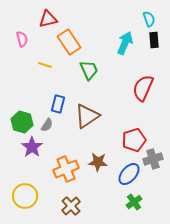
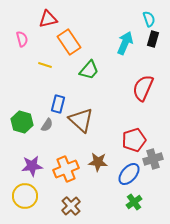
black rectangle: moved 1 px left, 1 px up; rotated 21 degrees clockwise
green trapezoid: rotated 65 degrees clockwise
brown triangle: moved 6 px left, 4 px down; rotated 44 degrees counterclockwise
purple star: moved 19 px down; rotated 30 degrees clockwise
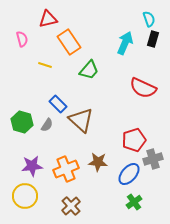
red semicircle: rotated 88 degrees counterclockwise
blue rectangle: rotated 60 degrees counterclockwise
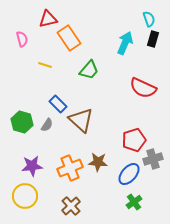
orange rectangle: moved 4 px up
orange cross: moved 4 px right, 1 px up
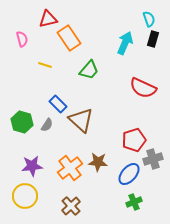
orange cross: rotated 15 degrees counterclockwise
green cross: rotated 14 degrees clockwise
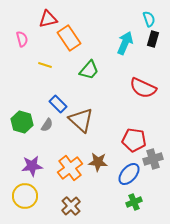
red pentagon: rotated 25 degrees clockwise
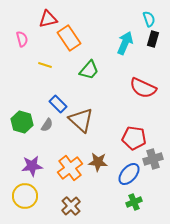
red pentagon: moved 2 px up
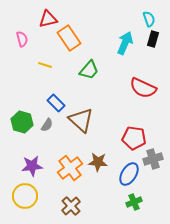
blue rectangle: moved 2 px left, 1 px up
blue ellipse: rotated 10 degrees counterclockwise
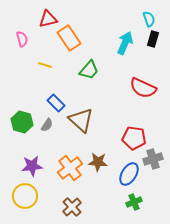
brown cross: moved 1 px right, 1 px down
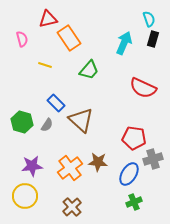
cyan arrow: moved 1 px left
